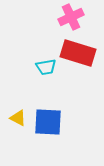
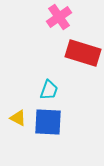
pink cross: moved 12 px left; rotated 10 degrees counterclockwise
red rectangle: moved 5 px right
cyan trapezoid: moved 3 px right, 23 px down; rotated 60 degrees counterclockwise
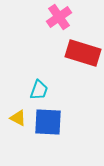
cyan trapezoid: moved 10 px left
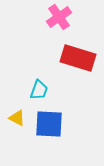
red rectangle: moved 5 px left, 5 px down
yellow triangle: moved 1 px left
blue square: moved 1 px right, 2 px down
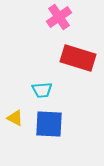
cyan trapezoid: moved 3 px right; rotated 65 degrees clockwise
yellow triangle: moved 2 px left
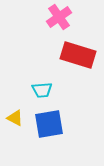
red rectangle: moved 3 px up
blue square: rotated 12 degrees counterclockwise
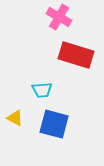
pink cross: rotated 25 degrees counterclockwise
red rectangle: moved 2 px left
blue square: moved 5 px right; rotated 24 degrees clockwise
